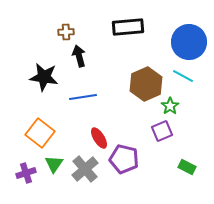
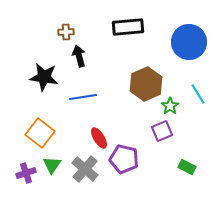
cyan line: moved 15 px right, 18 px down; rotated 30 degrees clockwise
green triangle: moved 2 px left, 1 px down
gray cross: rotated 8 degrees counterclockwise
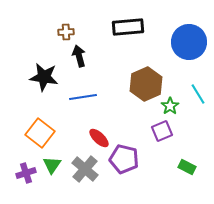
red ellipse: rotated 15 degrees counterclockwise
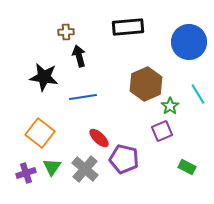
green triangle: moved 2 px down
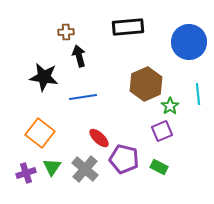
cyan line: rotated 25 degrees clockwise
green rectangle: moved 28 px left
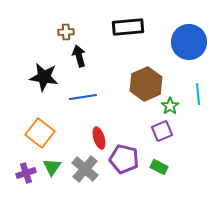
red ellipse: rotated 30 degrees clockwise
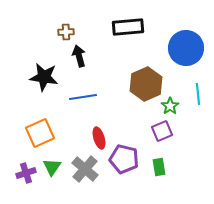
blue circle: moved 3 px left, 6 px down
orange square: rotated 28 degrees clockwise
green rectangle: rotated 54 degrees clockwise
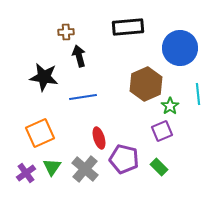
blue circle: moved 6 px left
green rectangle: rotated 36 degrees counterclockwise
purple cross: rotated 18 degrees counterclockwise
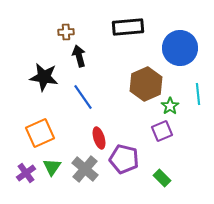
blue line: rotated 64 degrees clockwise
green rectangle: moved 3 px right, 11 px down
